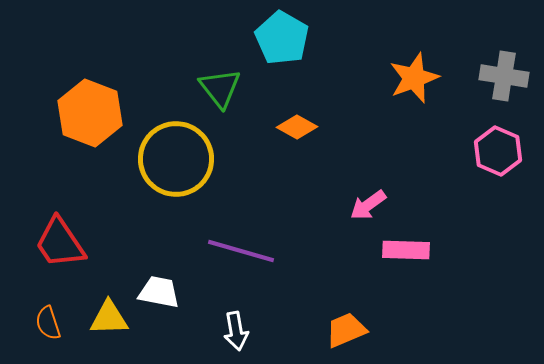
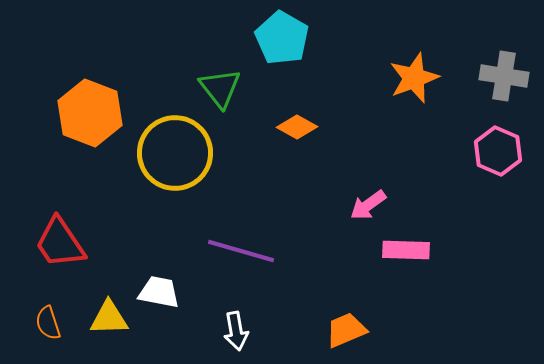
yellow circle: moved 1 px left, 6 px up
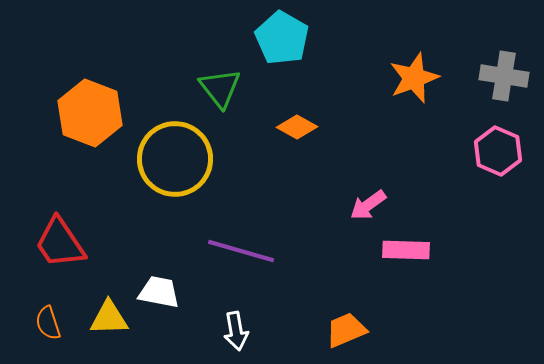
yellow circle: moved 6 px down
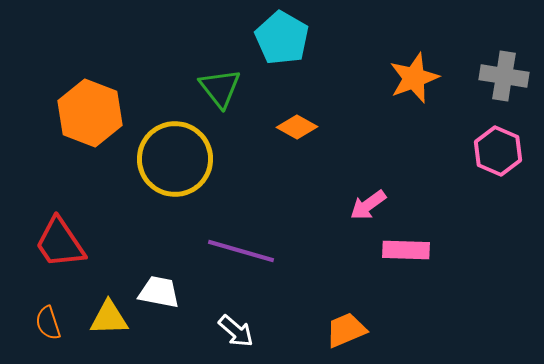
white arrow: rotated 39 degrees counterclockwise
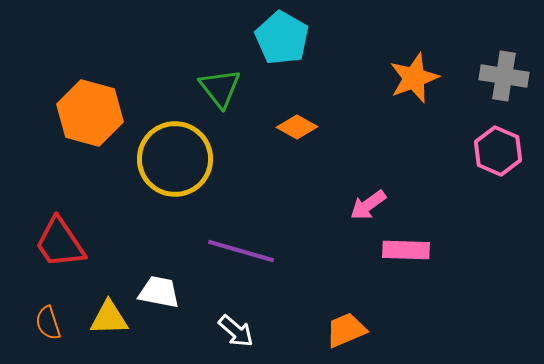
orange hexagon: rotated 6 degrees counterclockwise
